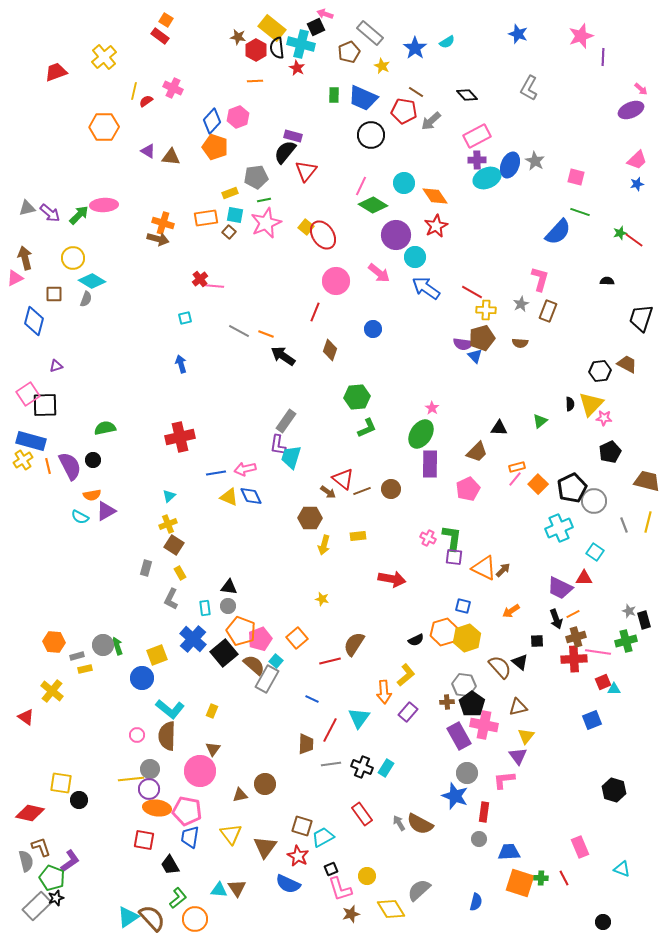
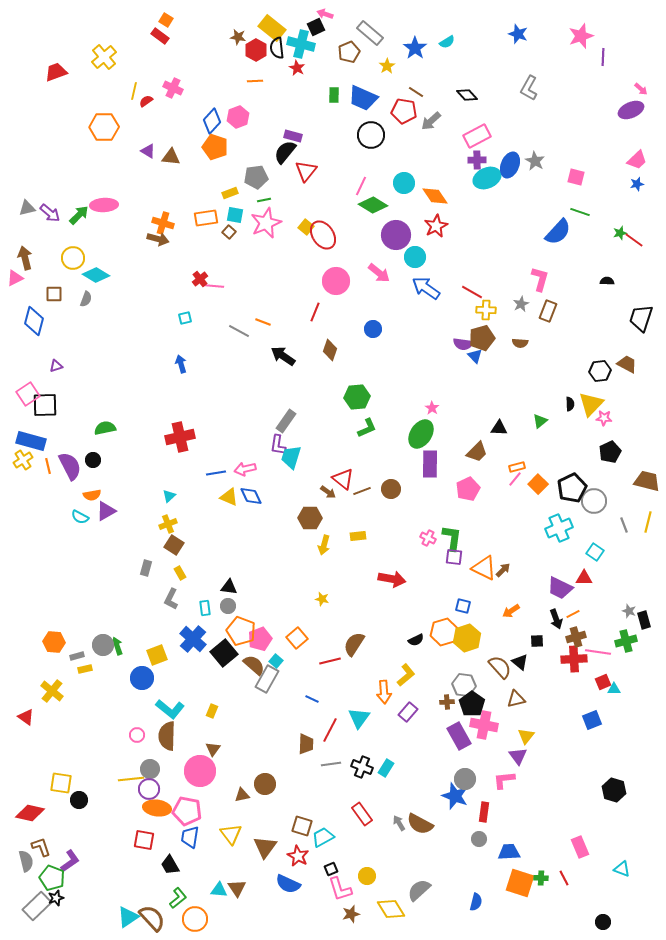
yellow star at (382, 66): moved 5 px right; rotated 14 degrees clockwise
cyan diamond at (92, 281): moved 4 px right, 6 px up
orange line at (266, 334): moved 3 px left, 12 px up
brown triangle at (518, 707): moved 2 px left, 8 px up
gray circle at (467, 773): moved 2 px left, 6 px down
brown triangle at (240, 795): moved 2 px right
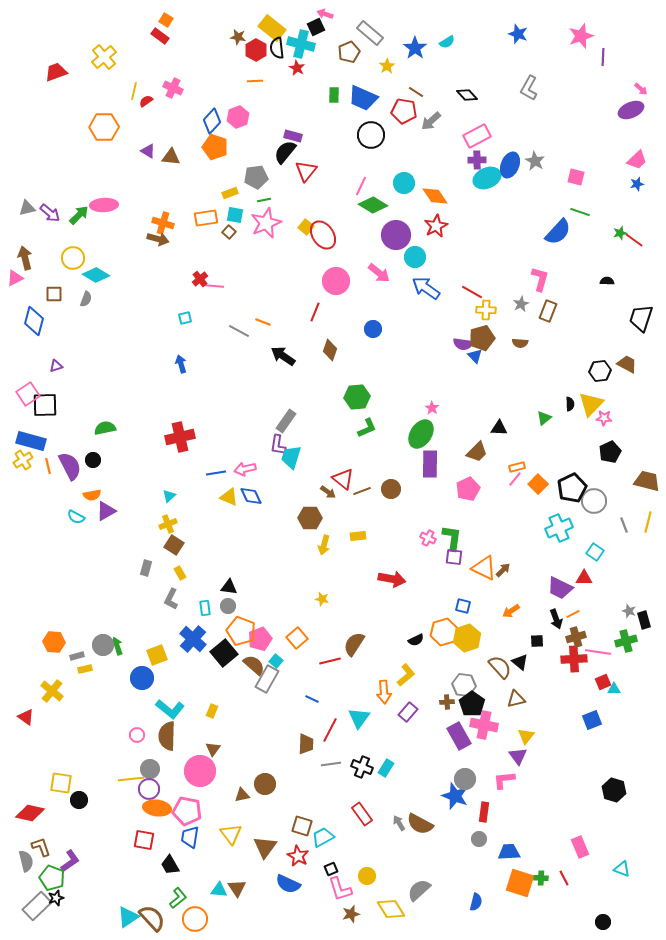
green triangle at (540, 421): moved 4 px right, 3 px up
cyan semicircle at (80, 517): moved 4 px left
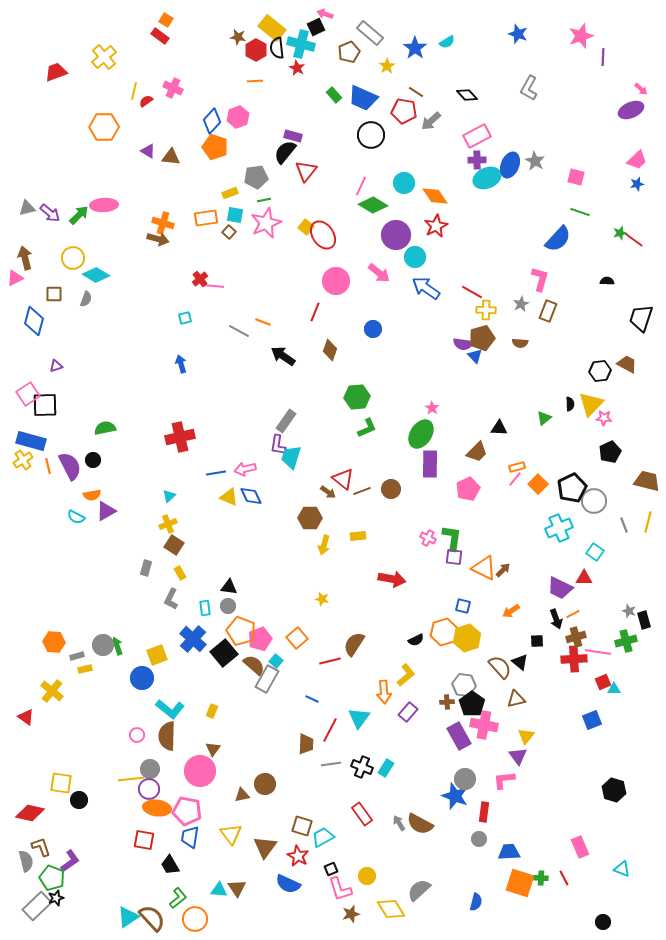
green rectangle at (334, 95): rotated 42 degrees counterclockwise
blue semicircle at (558, 232): moved 7 px down
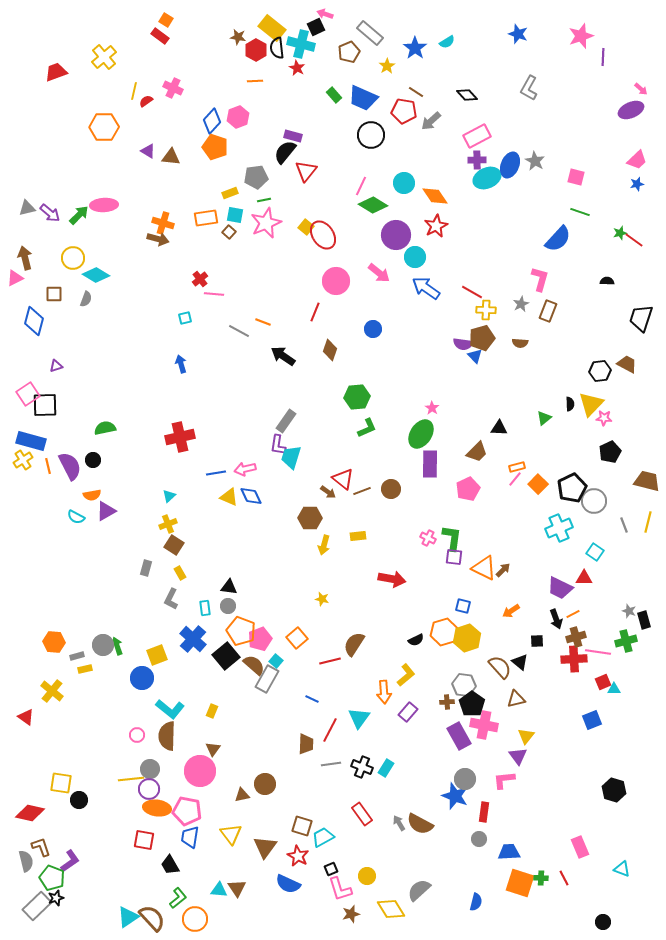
pink line at (214, 286): moved 8 px down
black square at (224, 653): moved 2 px right, 3 px down
